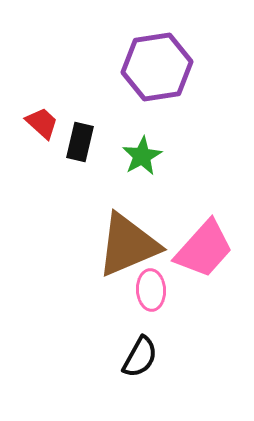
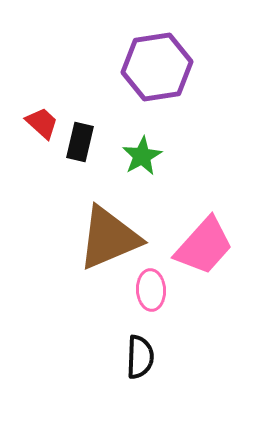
brown triangle: moved 19 px left, 7 px up
pink trapezoid: moved 3 px up
black semicircle: rotated 27 degrees counterclockwise
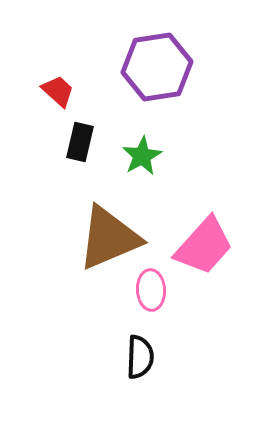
red trapezoid: moved 16 px right, 32 px up
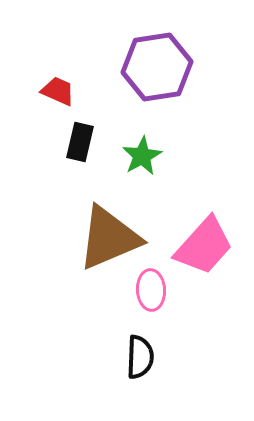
red trapezoid: rotated 18 degrees counterclockwise
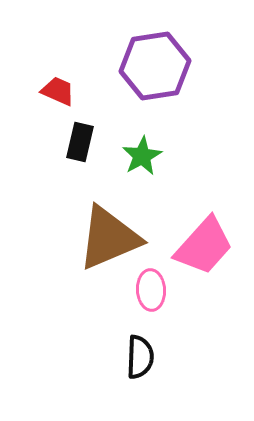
purple hexagon: moved 2 px left, 1 px up
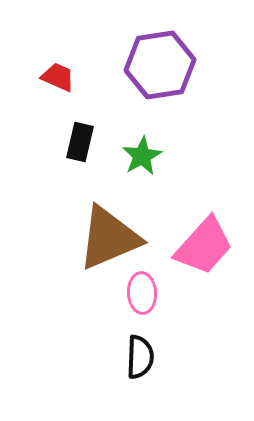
purple hexagon: moved 5 px right, 1 px up
red trapezoid: moved 14 px up
pink ellipse: moved 9 px left, 3 px down
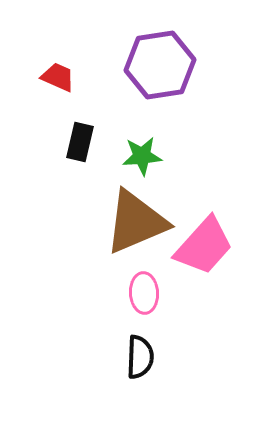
green star: rotated 24 degrees clockwise
brown triangle: moved 27 px right, 16 px up
pink ellipse: moved 2 px right
